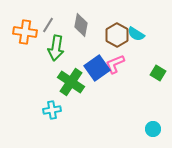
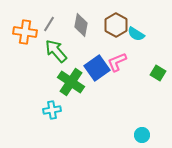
gray line: moved 1 px right, 1 px up
brown hexagon: moved 1 px left, 10 px up
green arrow: moved 3 px down; rotated 130 degrees clockwise
pink L-shape: moved 2 px right, 2 px up
cyan circle: moved 11 px left, 6 px down
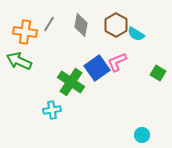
green arrow: moved 37 px left, 10 px down; rotated 25 degrees counterclockwise
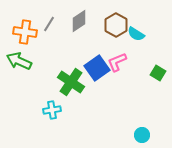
gray diamond: moved 2 px left, 4 px up; rotated 45 degrees clockwise
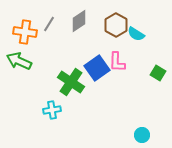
pink L-shape: rotated 65 degrees counterclockwise
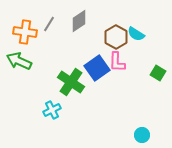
brown hexagon: moved 12 px down
cyan cross: rotated 18 degrees counterclockwise
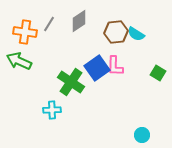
brown hexagon: moved 5 px up; rotated 25 degrees clockwise
pink L-shape: moved 2 px left, 4 px down
cyan cross: rotated 24 degrees clockwise
